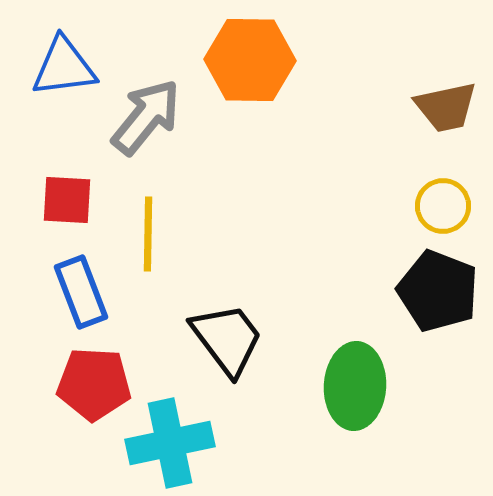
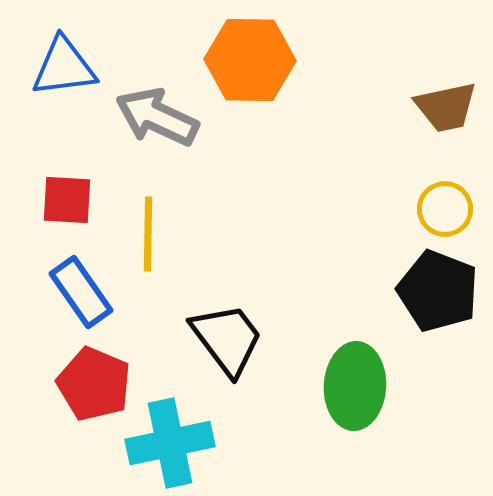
gray arrow: moved 11 px right; rotated 104 degrees counterclockwise
yellow circle: moved 2 px right, 3 px down
blue rectangle: rotated 14 degrees counterclockwise
red pentagon: rotated 20 degrees clockwise
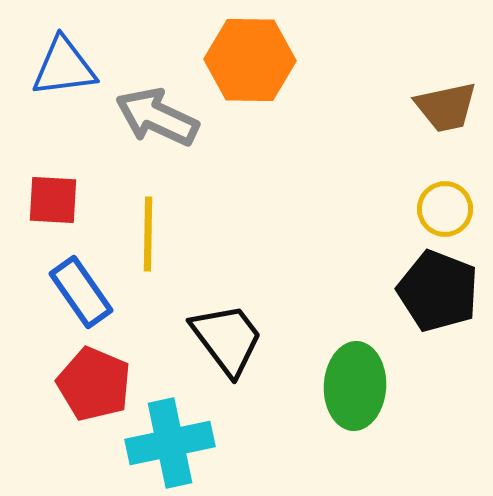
red square: moved 14 px left
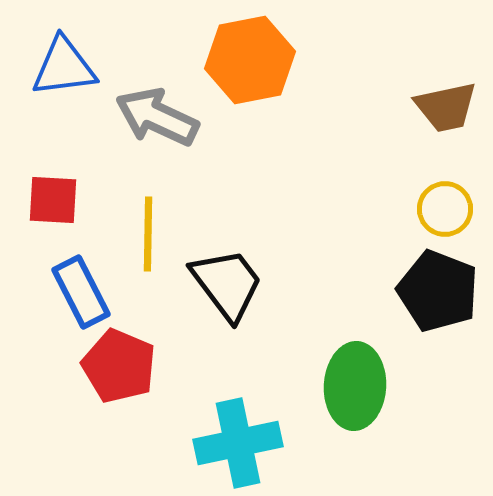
orange hexagon: rotated 12 degrees counterclockwise
blue rectangle: rotated 8 degrees clockwise
black trapezoid: moved 55 px up
red pentagon: moved 25 px right, 18 px up
cyan cross: moved 68 px right
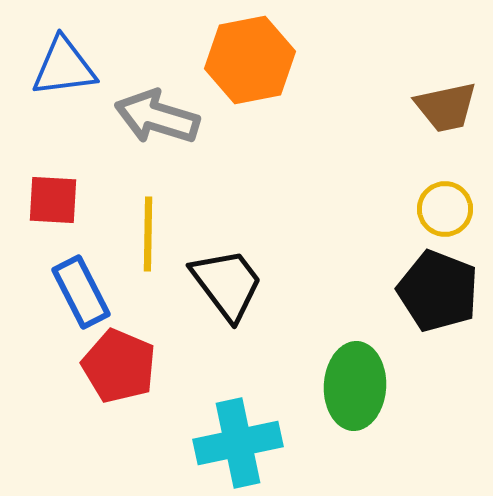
gray arrow: rotated 8 degrees counterclockwise
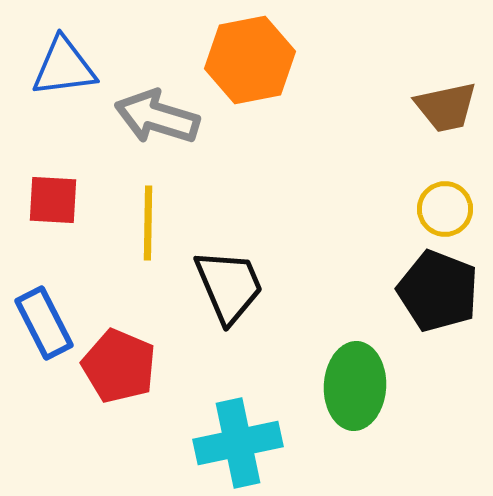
yellow line: moved 11 px up
black trapezoid: moved 2 px right, 2 px down; rotated 14 degrees clockwise
blue rectangle: moved 37 px left, 31 px down
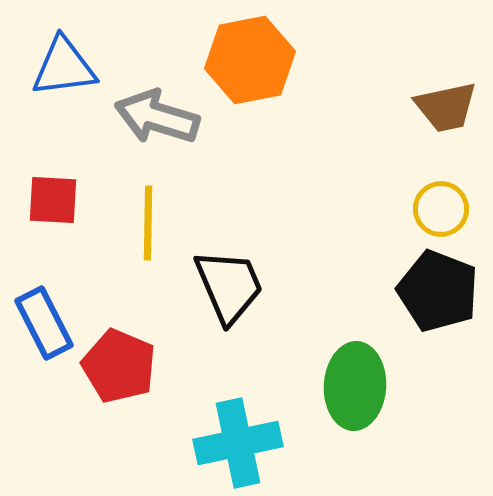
yellow circle: moved 4 px left
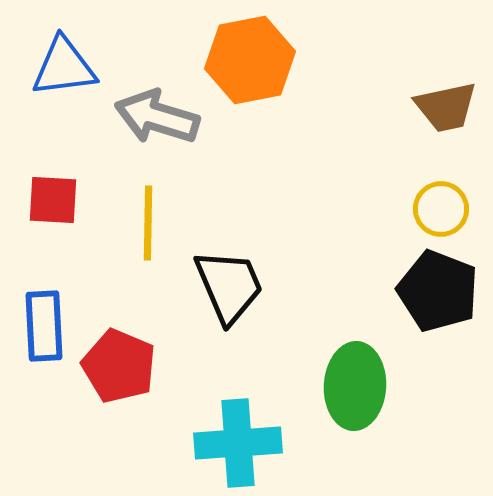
blue rectangle: moved 3 px down; rotated 24 degrees clockwise
cyan cross: rotated 8 degrees clockwise
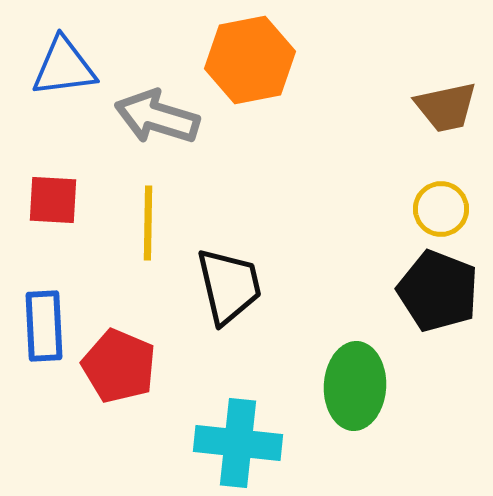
black trapezoid: rotated 10 degrees clockwise
cyan cross: rotated 10 degrees clockwise
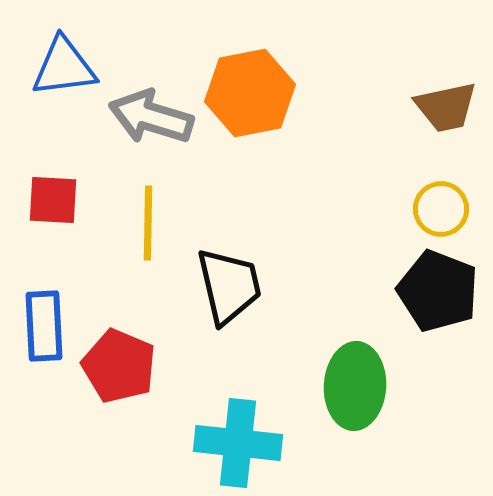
orange hexagon: moved 33 px down
gray arrow: moved 6 px left
